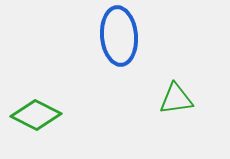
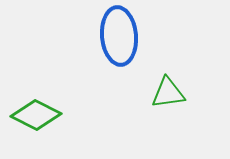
green triangle: moved 8 px left, 6 px up
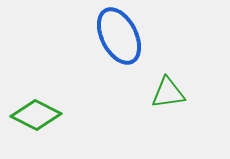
blue ellipse: rotated 22 degrees counterclockwise
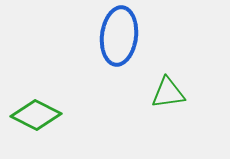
blue ellipse: rotated 34 degrees clockwise
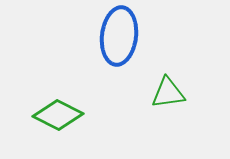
green diamond: moved 22 px right
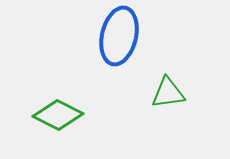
blue ellipse: rotated 6 degrees clockwise
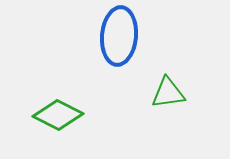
blue ellipse: rotated 8 degrees counterclockwise
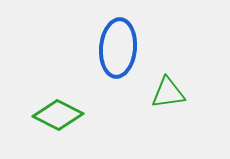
blue ellipse: moved 1 px left, 12 px down
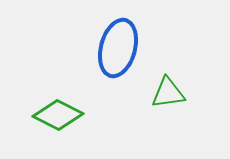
blue ellipse: rotated 10 degrees clockwise
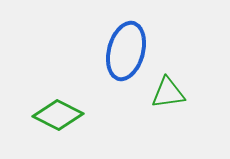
blue ellipse: moved 8 px right, 3 px down
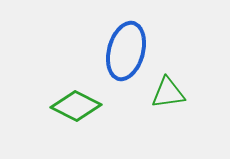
green diamond: moved 18 px right, 9 px up
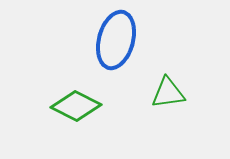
blue ellipse: moved 10 px left, 11 px up
